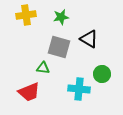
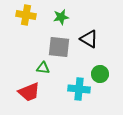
yellow cross: rotated 18 degrees clockwise
gray square: rotated 10 degrees counterclockwise
green circle: moved 2 px left
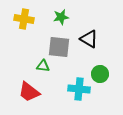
yellow cross: moved 2 px left, 4 px down
green triangle: moved 2 px up
red trapezoid: rotated 60 degrees clockwise
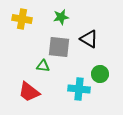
yellow cross: moved 2 px left
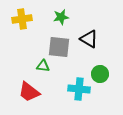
yellow cross: rotated 18 degrees counterclockwise
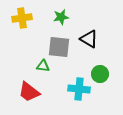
yellow cross: moved 1 px up
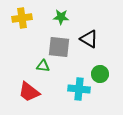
green star: rotated 14 degrees clockwise
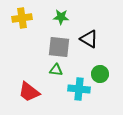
green triangle: moved 13 px right, 4 px down
